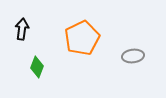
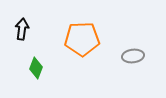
orange pentagon: moved 1 px down; rotated 24 degrees clockwise
green diamond: moved 1 px left, 1 px down
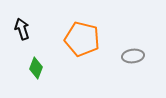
black arrow: rotated 25 degrees counterclockwise
orange pentagon: rotated 16 degrees clockwise
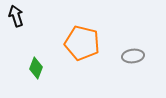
black arrow: moved 6 px left, 13 px up
orange pentagon: moved 4 px down
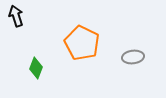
orange pentagon: rotated 12 degrees clockwise
gray ellipse: moved 1 px down
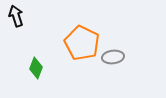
gray ellipse: moved 20 px left
